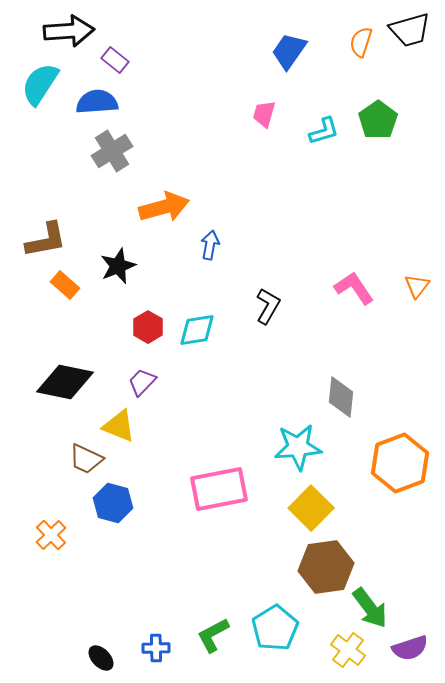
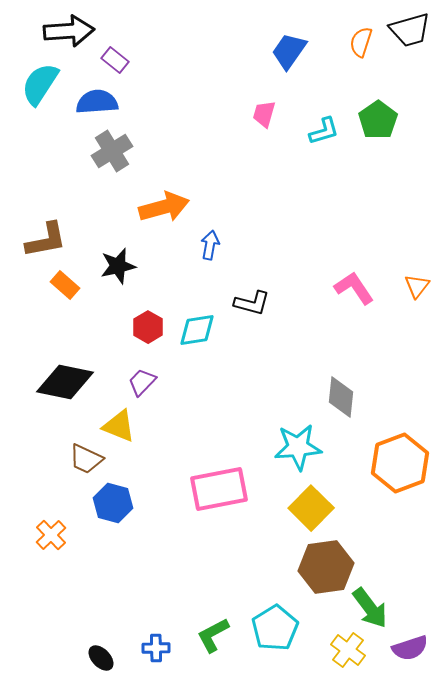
black star: rotated 9 degrees clockwise
black L-shape: moved 16 px left, 3 px up; rotated 75 degrees clockwise
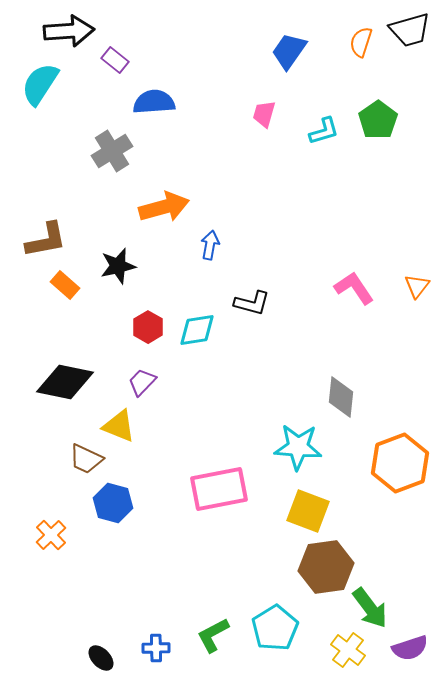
blue semicircle: moved 57 px right
cyan star: rotated 9 degrees clockwise
yellow square: moved 3 px left, 3 px down; rotated 24 degrees counterclockwise
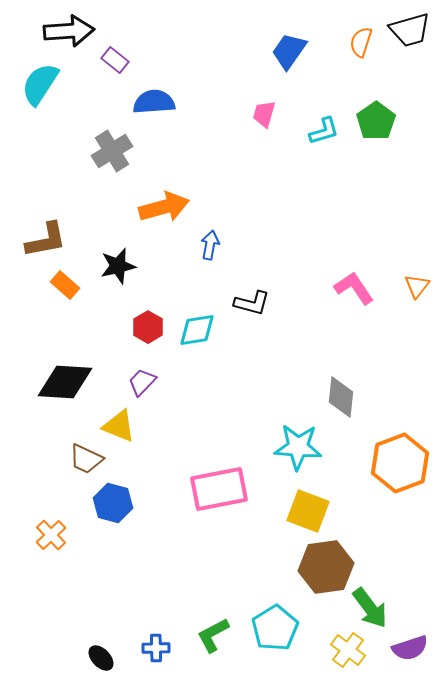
green pentagon: moved 2 px left, 1 px down
black diamond: rotated 8 degrees counterclockwise
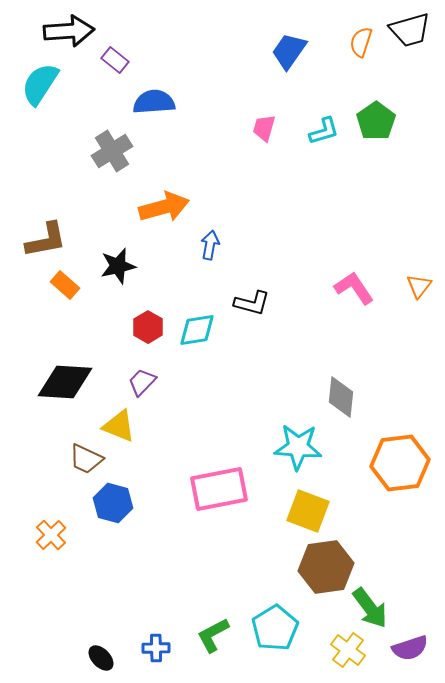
pink trapezoid: moved 14 px down
orange triangle: moved 2 px right
orange hexagon: rotated 14 degrees clockwise
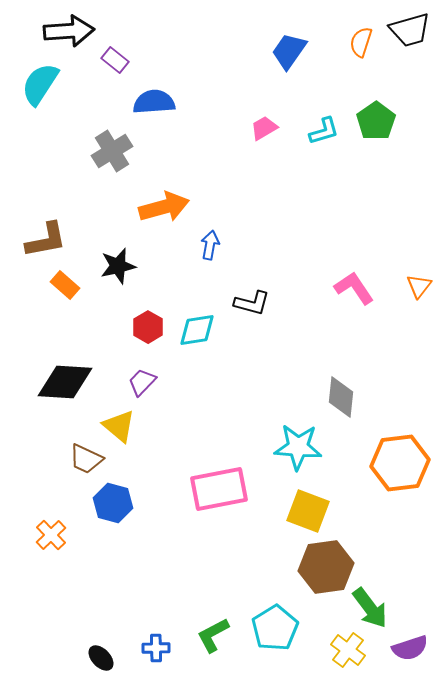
pink trapezoid: rotated 44 degrees clockwise
yellow triangle: rotated 18 degrees clockwise
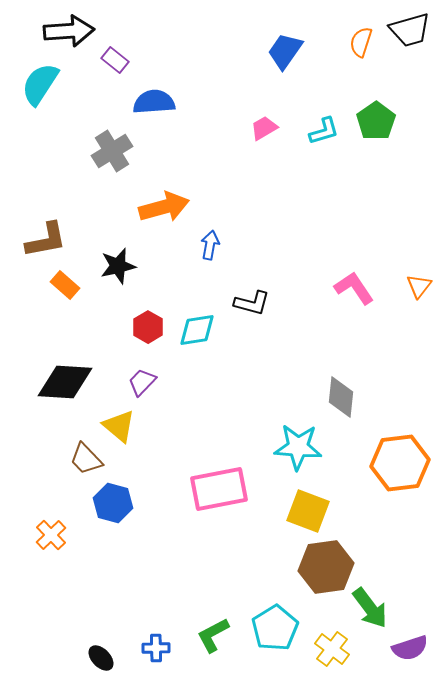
blue trapezoid: moved 4 px left
brown trapezoid: rotated 21 degrees clockwise
yellow cross: moved 16 px left, 1 px up
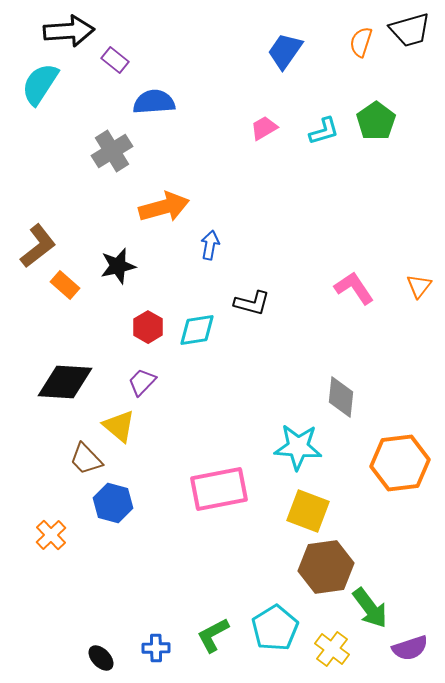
brown L-shape: moved 8 px left, 6 px down; rotated 27 degrees counterclockwise
